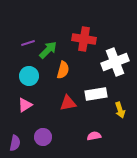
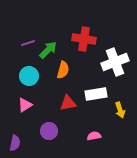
purple circle: moved 6 px right, 6 px up
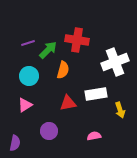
red cross: moved 7 px left, 1 px down
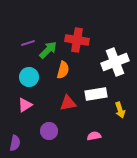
cyan circle: moved 1 px down
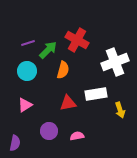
red cross: rotated 20 degrees clockwise
cyan circle: moved 2 px left, 6 px up
pink semicircle: moved 17 px left
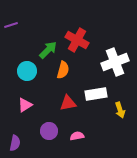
purple line: moved 17 px left, 18 px up
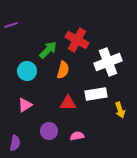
white cross: moved 7 px left
red triangle: rotated 12 degrees clockwise
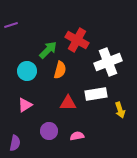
orange semicircle: moved 3 px left
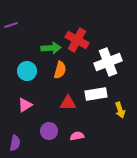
green arrow: moved 3 px right, 2 px up; rotated 42 degrees clockwise
